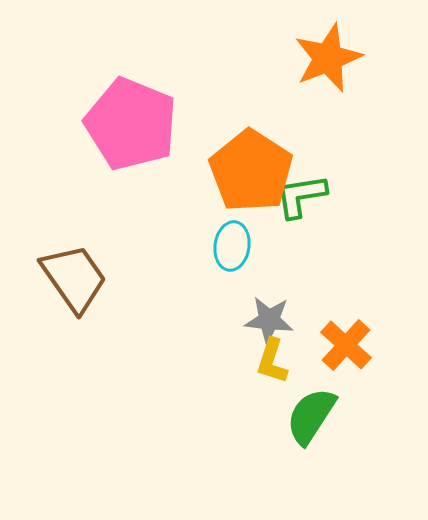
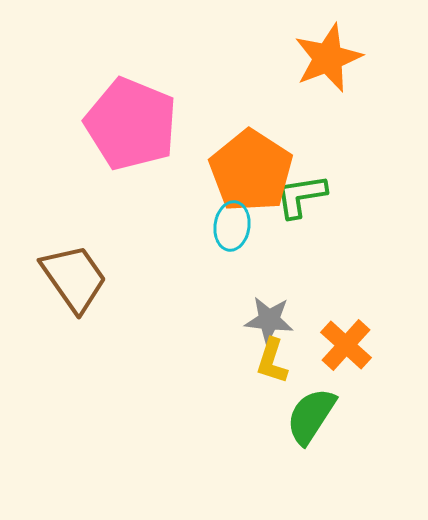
cyan ellipse: moved 20 px up
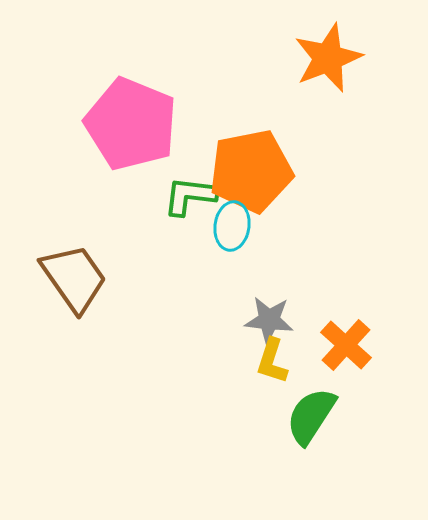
orange pentagon: rotated 28 degrees clockwise
green L-shape: moved 111 px left; rotated 16 degrees clockwise
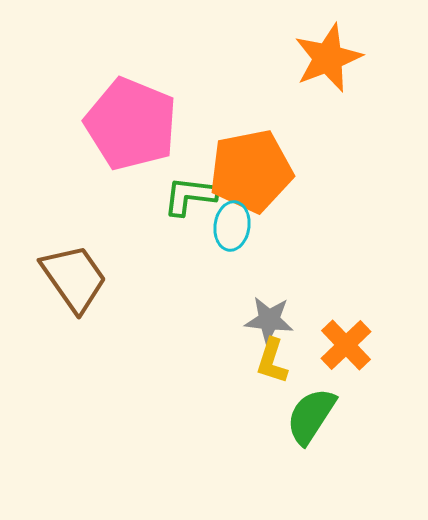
orange cross: rotated 4 degrees clockwise
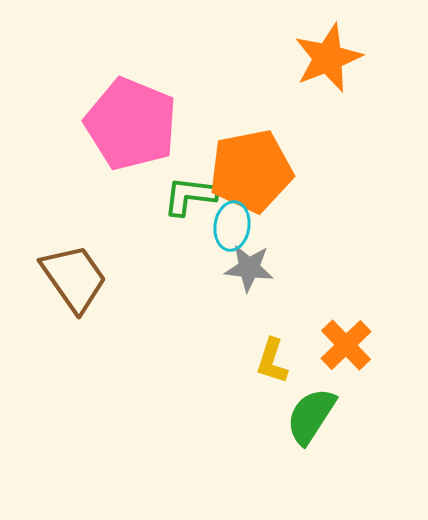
gray star: moved 20 px left, 52 px up
